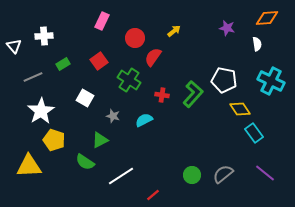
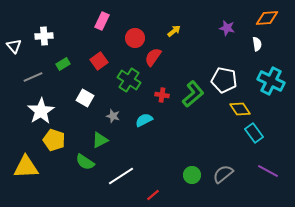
green L-shape: rotated 8 degrees clockwise
yellow triangle: moved 3 px left, 1 px down
purple line: moved 3 px right, 2 px up; rotated 10 degrees counterclockwise
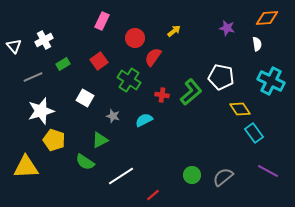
white cross: moved 4 px down; rotated 24 degrees counterclockwise
white pentagon: moved 3 px left, 3 px up
green L-shape: moved 2 px left, 2 px up
white star: rotated 16 degrees clockwise
gray semicircle: moved 3 px down
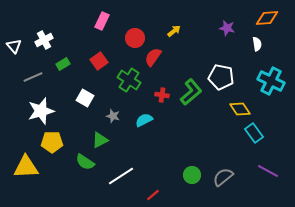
yellow pentagon: moved 2 px left, 2 px down; rotated 20 degrees counterclockwise
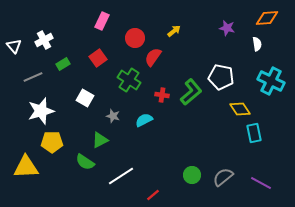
red square: moved 1 px left, 3 px up
cyan rectangle: rotated 24 degrees clockwise
purple line: moved 7 px left, 12 px down
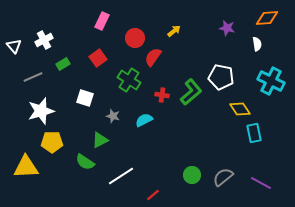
white square: rotated 12 degrees counterclockwise
